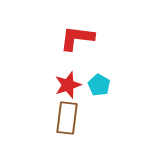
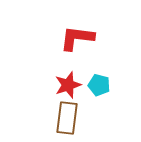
cyan pentagon: rotated 15 degrees counterclockwise
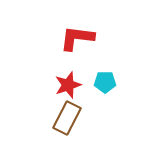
cyan pentagon: moved 6 px right, 3 px up; rotated 15 degrees counterclockwise
brown rectangle: rotated 20 degrees clockwise
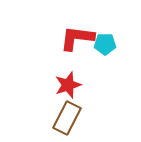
cyan pentagon: moved 38 px up
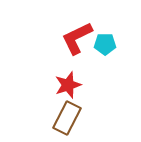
red L-shape: rotated 33 degrees counterclockwise
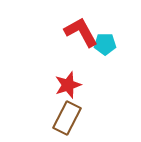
red L-shape: moved 4 px right, 6 px up; rotated 87 degrees clockwise
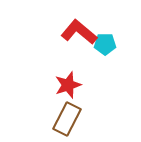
red L-shape: moved 2 px left; rotated 21 degrees counterclockwise
brown rectangle: moved 1 px down
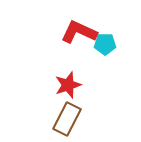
red L-shape: rotated 15 degrees counterclockwise
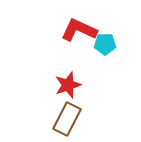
red L-shape: moved 2 px up
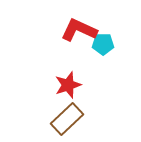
cyan pentagon: moved 2 px left
brown rectangle: rotated 20 degrees clockwise
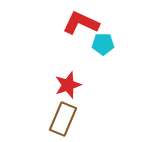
red L-shape: moved 2 px right, 7 px up
brown rectangle: moved 4 px left; rotated 24 degrees counterclockwise
